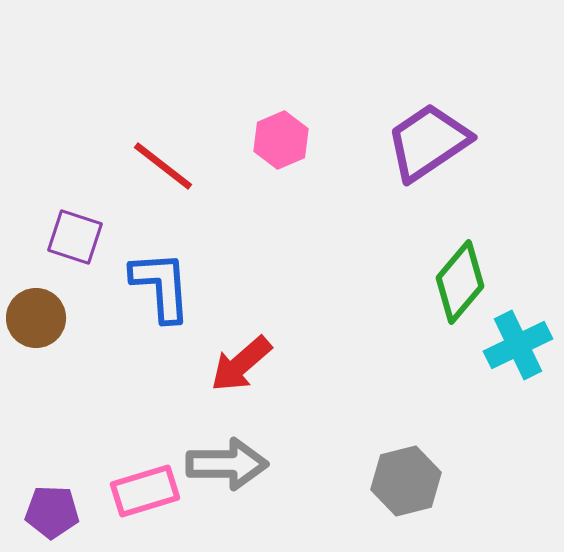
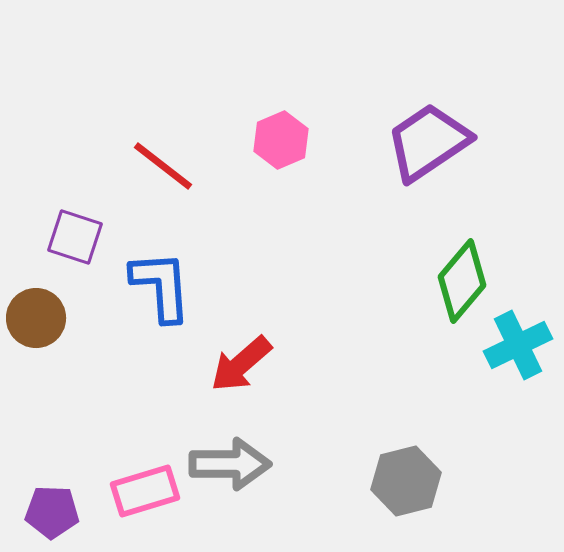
green diamond: moved 2 px right, 1 px up
gray arrow: moved 3 px right
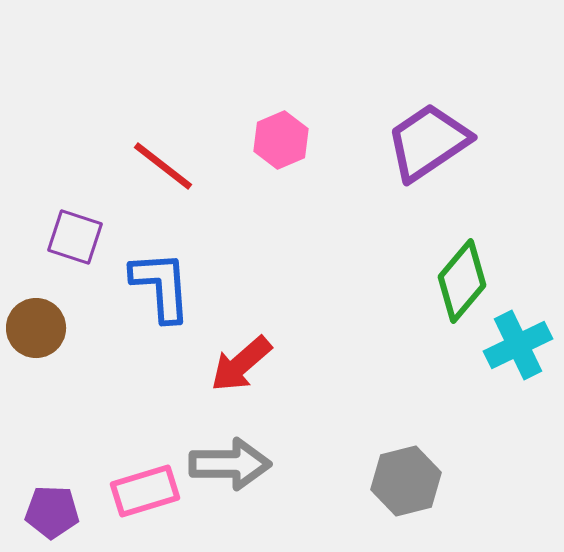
brown circle: moved 10 px down
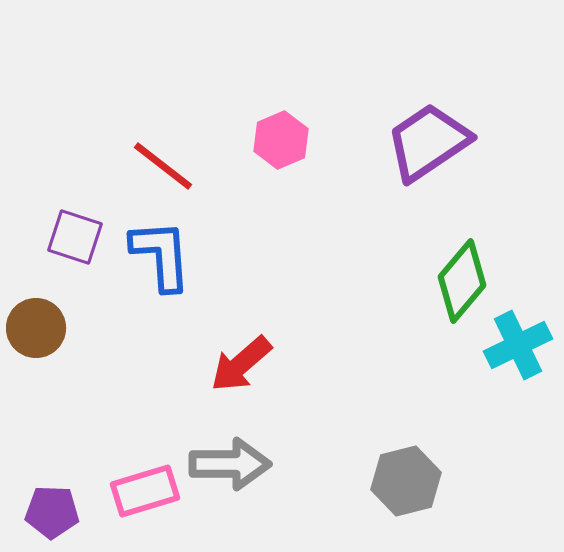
blue L-shape: moved 31 px up
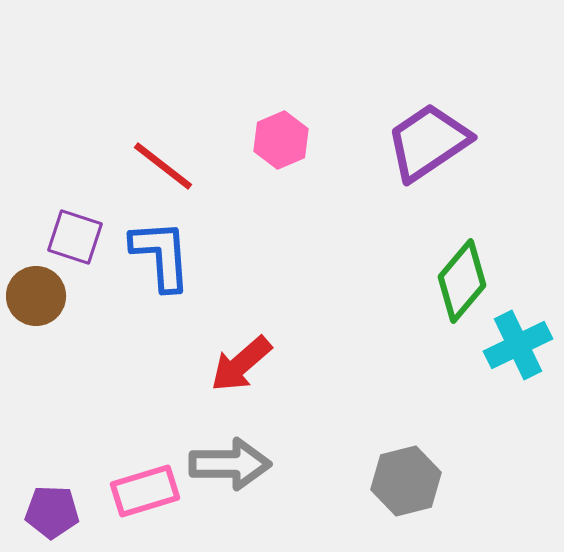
brown circle: moved 32 px up
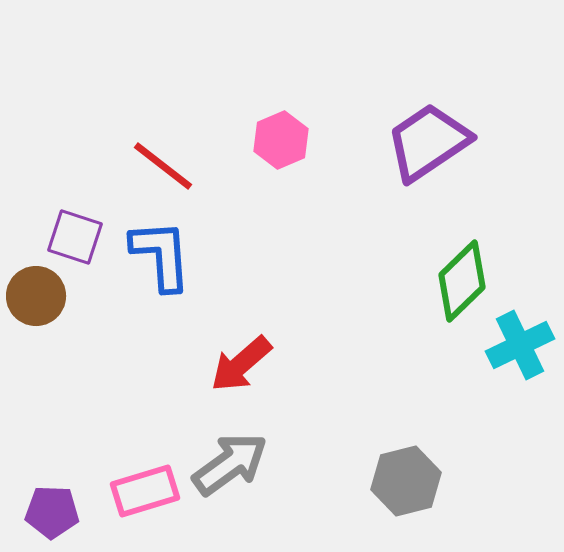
green diamond: rotated 6 degrees clockwise
cyan cross: moved 2 px right
gray arrow: rotated 36 degrees counterclockwise
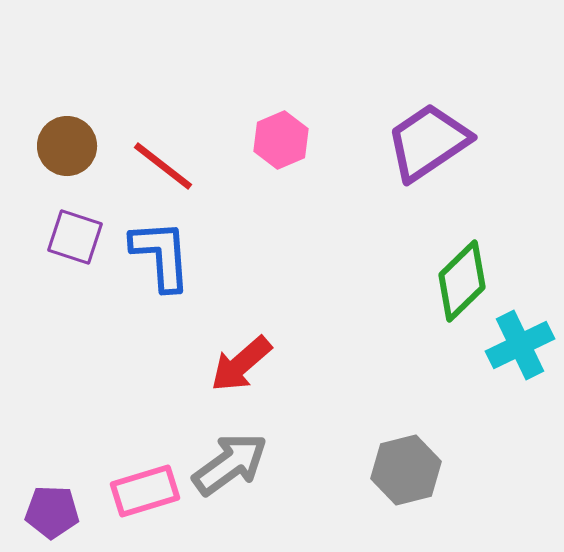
brown circle: moved 31 px right, 150 px up
gray hexagon: moved 11 px up
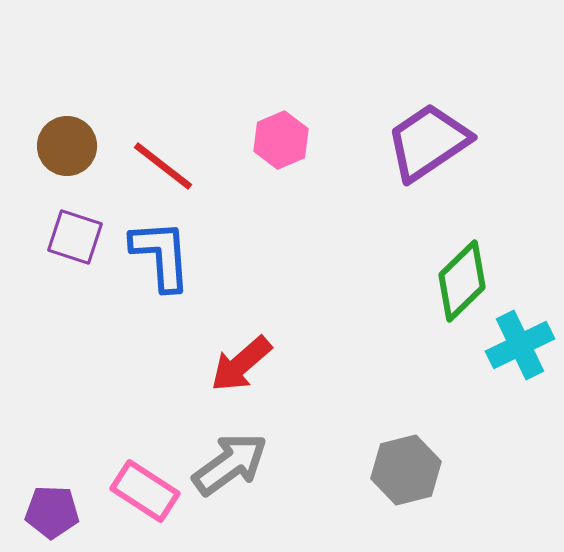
pink rectangle: rotated 50 degrees clockwise
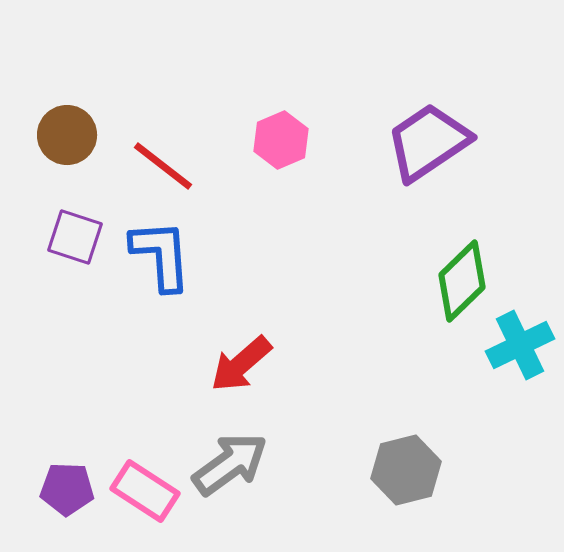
brown circle: moved 11 px up
purple pentagon: moved 15 px right, 23 px up
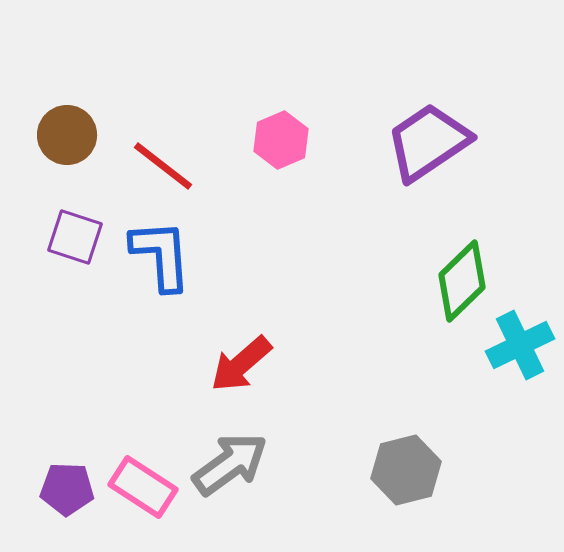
pink rectangle: moved 2 px left, 4 px up
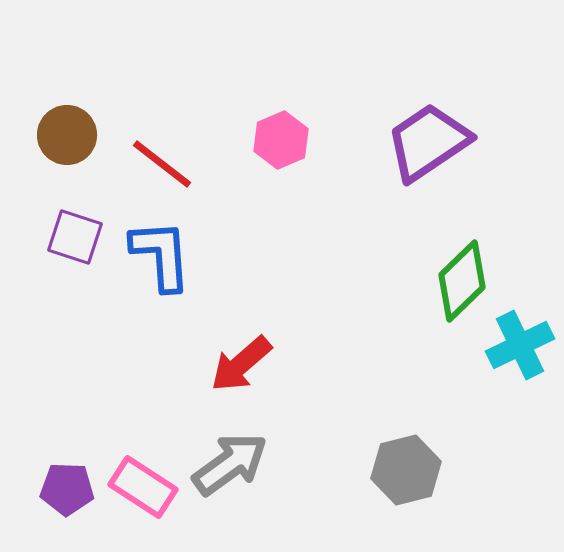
red line: moved 1 px left, 2 px up
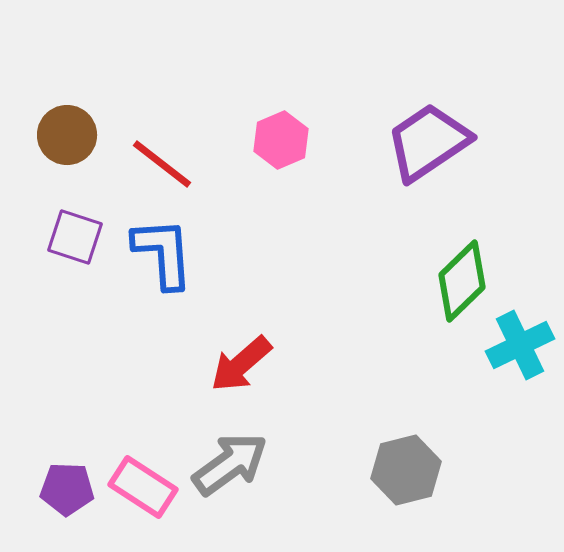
blue L-shape: moved 2 px right, 2 px up
